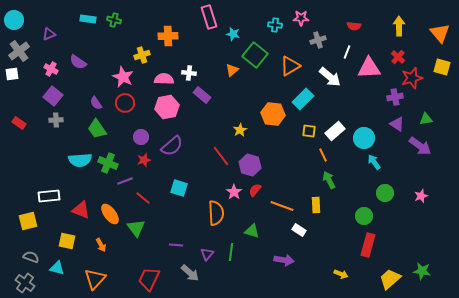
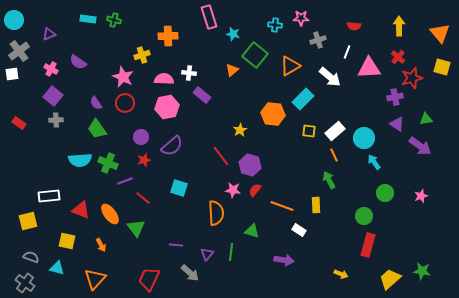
orange line at (323, 155): moved 11 px right
pink star at (234, 192): moved 1 px left, 2 px up; rotated 28 degrees counterclockwise
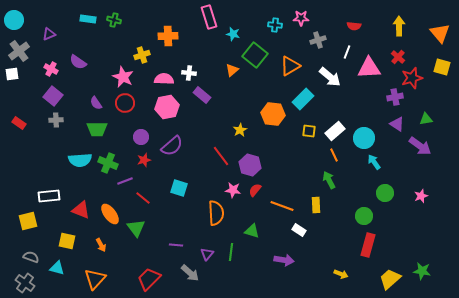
green trapezoid at (97, 129): rotated 55 degrees counterclockwise
red trapezoid at (149, 279): rotated 20 degrees clockwise
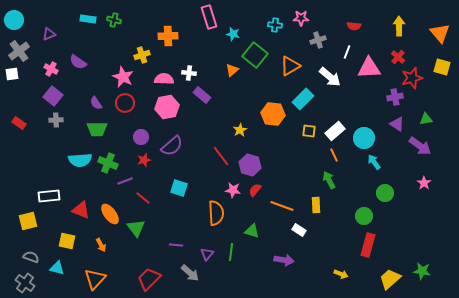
pink star at (421, 196): moved 3 px right, 13 px up; rotated 16 degrees counterclockwise
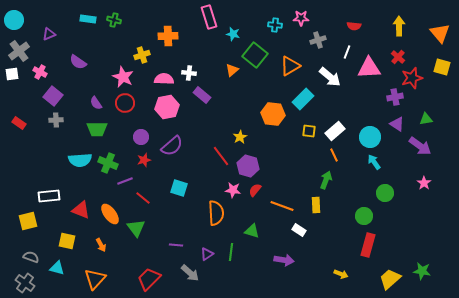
pink cross at (51, 69): moved 11 px left, 3 px down
yellow star at (240, 130): moved 7 px down
cyan circle at (364, 138): moved 6 px right, 1 px up
purple hexagon at (250, 165): moved 2 px left, 1 px down
green arrow at (329, 180): moved 3 px left; rotated 48 degrees clockwise
purple triangle at (207, 254): rotated 16 degrees clockwise
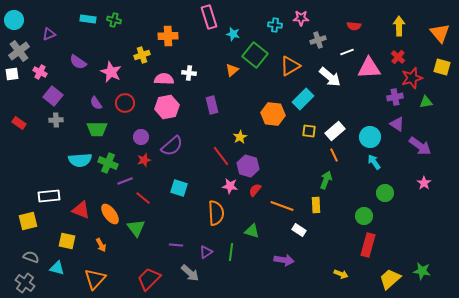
white line at (347, 52): rotated 48 degrees clockwise
pink star at (123, 77): moved 12 px left, 5 px up
purple rectangle at (202, 95): moved 10 px right, 10 px down; rotated 36 degrees clockwise
green triangle at (426, 119): moved 17 px up
pink star at (233, 190): moved 3 px left, 4 px up
purple triangle at (207, 254): moved 1 px left, 2 px up
